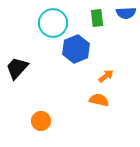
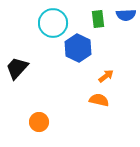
blue semicircle: moved 2 px down
green rectangle: moved 1 px right, 1 px down
blue hexagon: moved 2 px right, 1 px up; rotated 12 degrees counterclockwise
orange circle: moved 2 px left, 1 px down
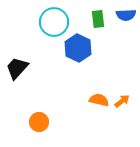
cyan circle: moved 1 px right, 1 px up
orange arrow: moved 16 px right, 25 px down
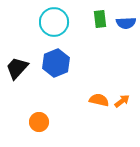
blue semicircle: moved 8 px down
green rectangle: moved 2 px right
blue hexagon: moved 22 px left, 15 px down; rotated 12 degrees clockwise
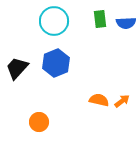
cyan circle: moved 1 px up
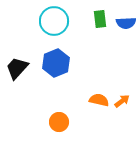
orange circle: moved 20 px right
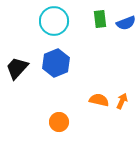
blue semicircle: rotated 18 degrees counterclockwise
orange arrow: rotated 28 degrees counterclockwise
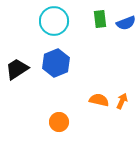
black trapezoid: moved 1 px down; rotated 15 degrees clockwise
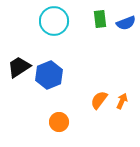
blue hexagon: moved 7 px left, 12 px down
black trapezoid: moved 2 px right, 2 px up
orange semicircle: rotated 66 degrees counterclockwise
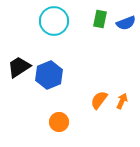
green rectangle: rotated 18 degrees clockwise
